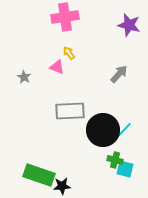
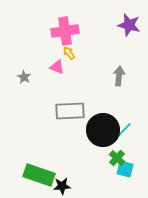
pink cross: moved 14 px down
gray arrow: moved 2 px down; rotated 36 degrees counterclockwise
green cross: moved 2 px right, 2 px up; rotated 28 degrees clockwise
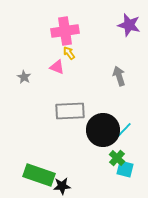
gray arrow: rotated 24 degrees counterclockwise
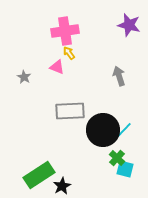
green rectangle: rotated 52 degrees counterclockwise
black star: rotated 24 degrees counterclockwise
